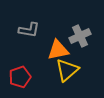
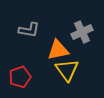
gray cross: moved 2 px right, 4 px up
yellow triangle: rotated 25 degrees counterclockwise
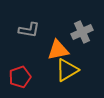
yellow triangle: rotated 35 degrees clockwise
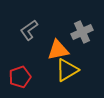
gray L-shape: rotated 135 degrees clockwise
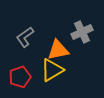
gray L-shape: moved 4 px left, 7 px down
yellow triangle: moved 15 px left
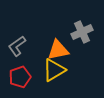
gray L-shape: moved 8 px left, 9 px down
yellow triangle: moved 2 px right
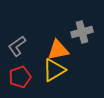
gray cross: rotated 10 degrees clockwise
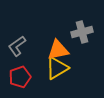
yellow triangle: moved 3 px right, 2 px up
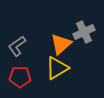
gray cross: moved 2 px right; rotated 10 degrees counterclockwise
orange triangle: moved 3 px right, 6 px up; rotated 30 degrees counterclockwise
red pentagon: rotated 20 degrees clockwise
